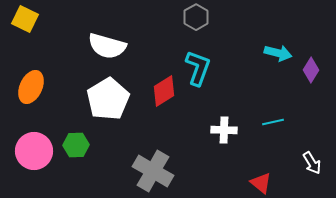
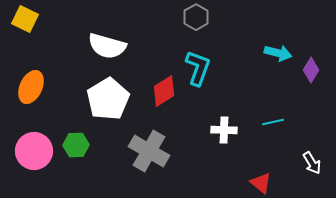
gray cross: moved 4 px left, 20 px up
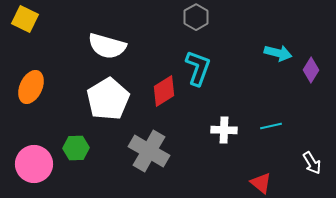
cyan line: moved 2 px left, 4 px down
green hexagon: moved 3 px down
pink circle: moved 13 px down
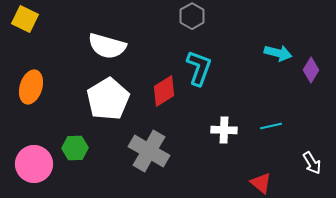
gray hexagon: moved 4 px left, 1 px up
cyan L-shape: moved 1 px right
orange ellipse: rotated 8 degrees counterclockwise
green hexagon: moved 1 px left
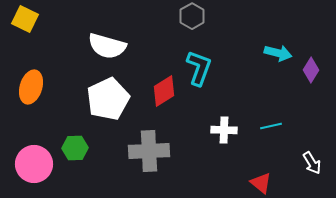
white pentagon: rotated 6 degrees clockwise
gray cross: rotated 33 degrees counterclockwise
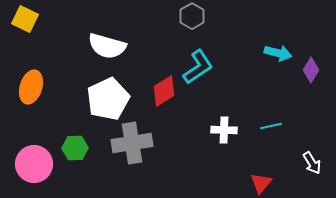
cyan L-shape: moved 1 px left, 1 px up; rotated 36 degrees clockwise
gray cross: moved 17 px left, 8 px up; rotated 6 degrees counterclockwise
red triangle: rotated 30 degrees clockwise
